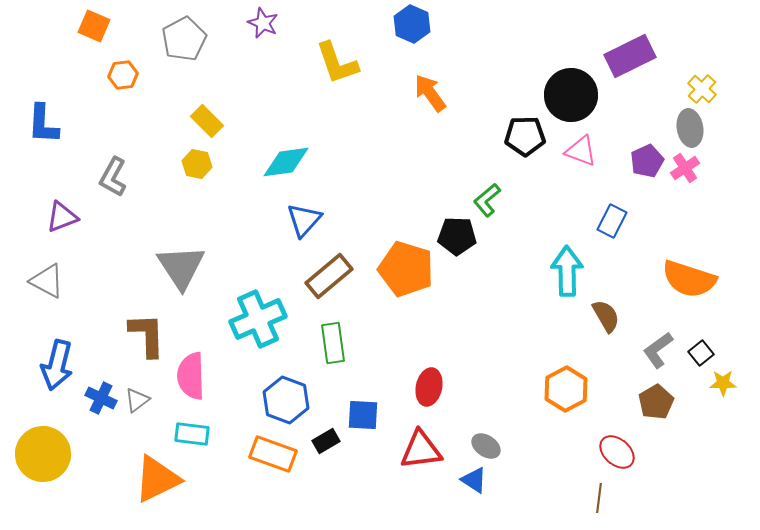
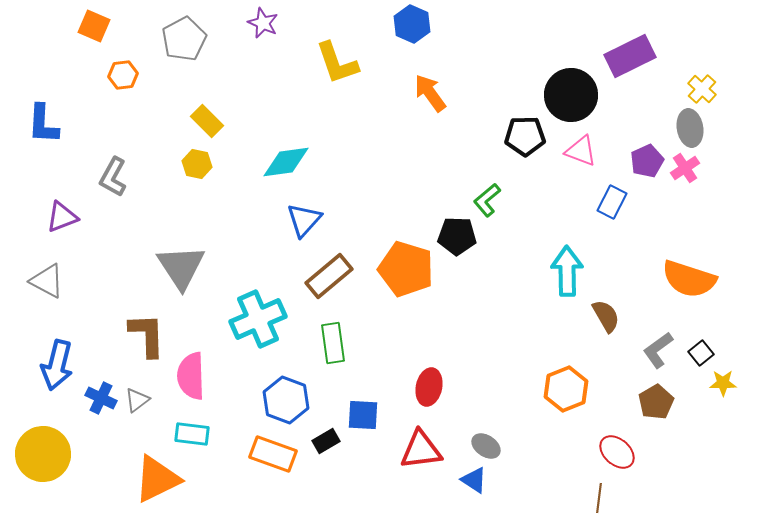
blue rectangle at (612, 221): moved 19 px up
orange hexagon at (566, 389): rotated 6 degrees clockwise
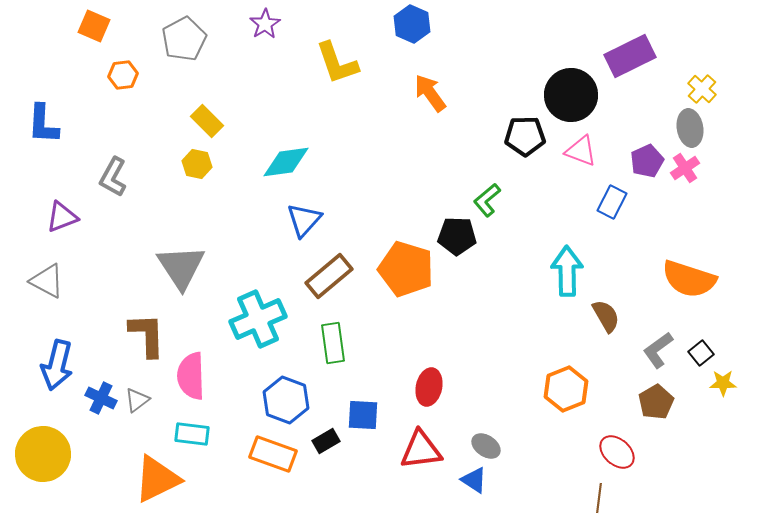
purple star at (263, 23): moved 2 px right, 1 px down; rotated 16 degrees clockwise
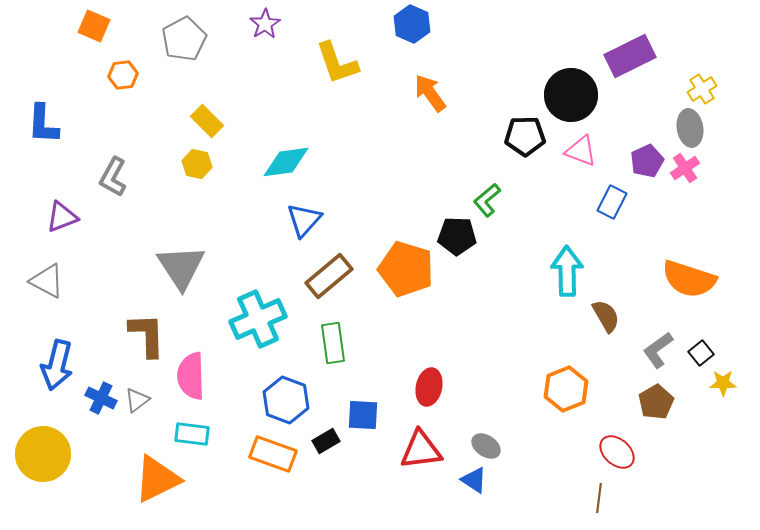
yellow cross at (702, 89): rotated 16 degrees clockwise
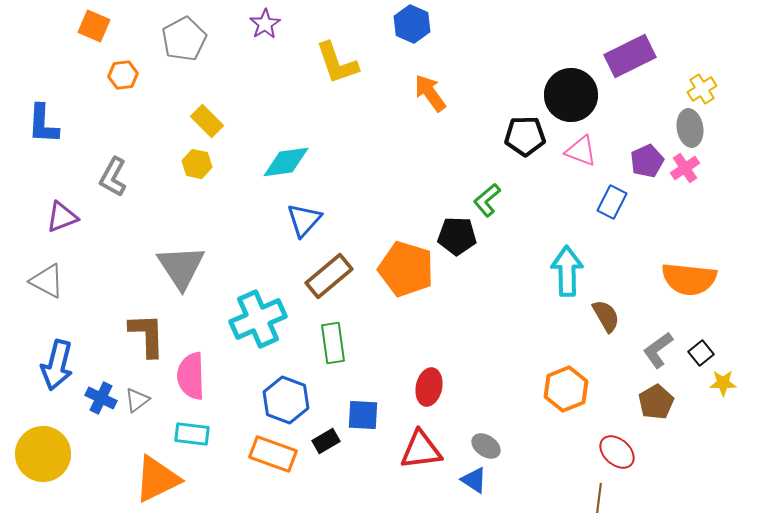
orange semicircle at (689, 279): rotated 12 degrees counterclockwise
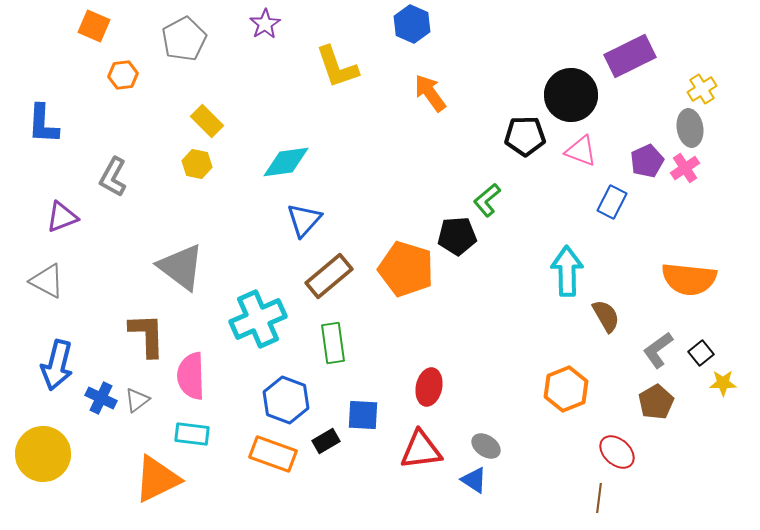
yellow L-shape at (337, 63): moved 4 px down
black pentagon at (457, 236): rotated 6 degrees counterclockwise
gray triangle at (181, 267): rotated 20 degrees counterclockwise
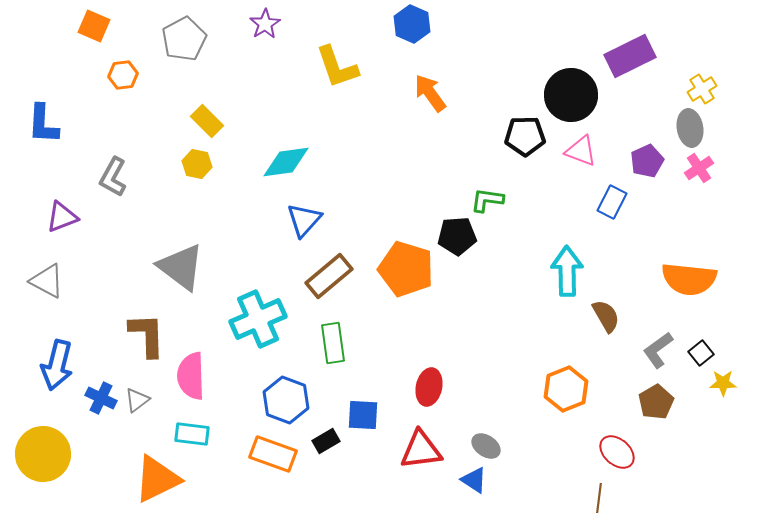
pink cross at (685, 168): moved 14 px right
green L-shape at (487, 200): rotated 48 degrees clockwise
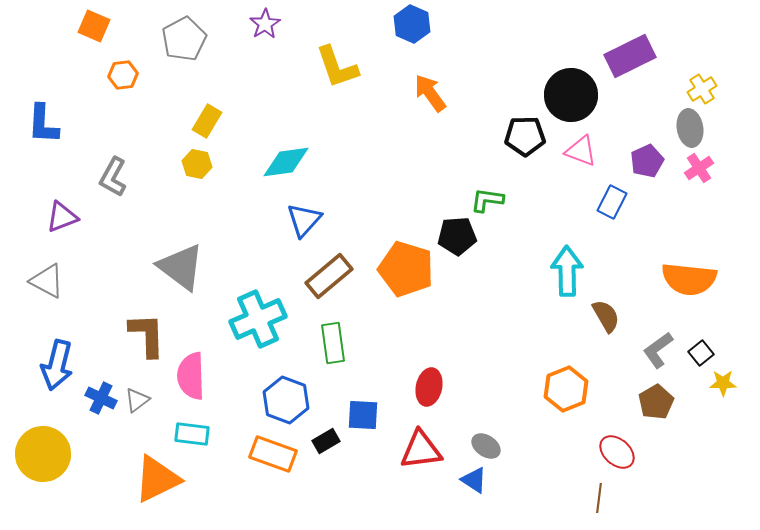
yellow rectangle at (207, 121): rotated 76 degrees clockwise
